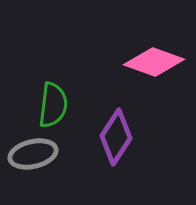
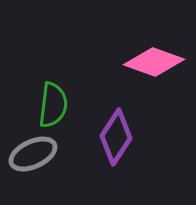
gray ellipse: rotated 12 degrees counterclockwise
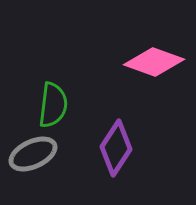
purple diamond: moved 11 px down
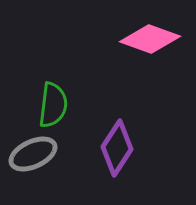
pink diamond: moved 4 px left, 23 px up
purple diamond: moved 1 px right
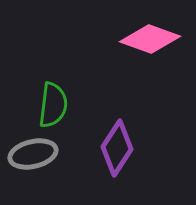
gray ellipse: rotated 12 degrees clockwise
